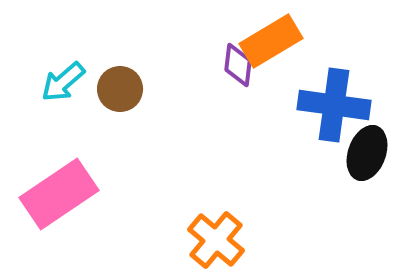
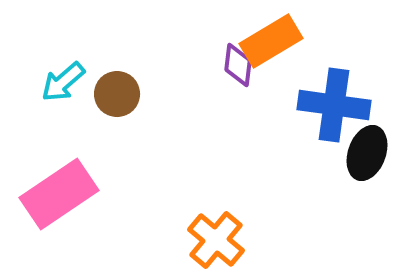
brown circle: moved 3 px left, 5 px down
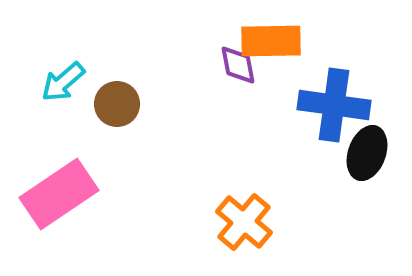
orange rectangle: rotated 30 degrees clockwise
purple diamond: rotated 18 degrees counterclockwise
brown circle: moved 10 px down
orange cross: moved 28 px right, 18 px up
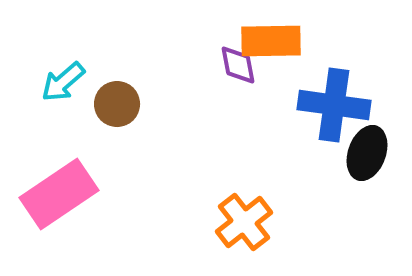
orange cross: rotated 12 degrees clockwise
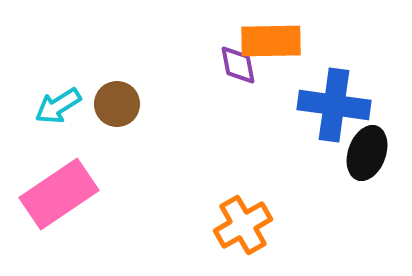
cyan arrow: moved 5 px left, 24 px down; rotated 9 degrees clockwise
orange cross: moved 1 px left, 3 px down; rotated 8 degrees clockwise
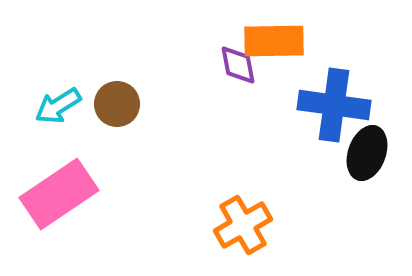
orange rectangle: moved 3 px right
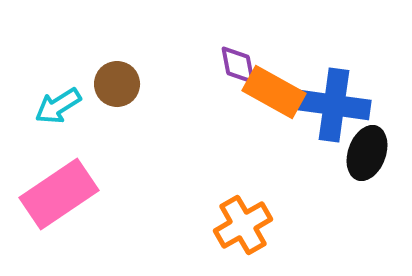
orange rectangle: moved 51 px down; rotated 30 degrees clockwise
brown circle: moved 20 px up
